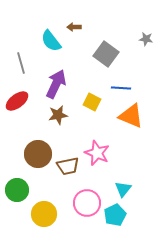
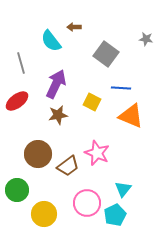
brown trapezoid: rotated 25 degrees counterclockwise
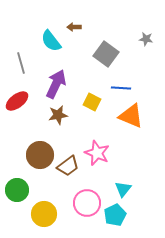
brown circle: moved 2 px right, 1 px down
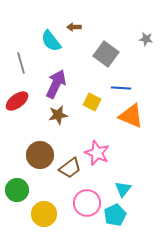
brown trapezoid: moved 2 px right, 2 px down
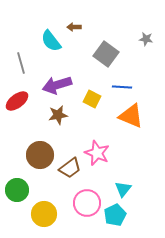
purple arrow: moved 1 px right, 1 px down; rotated 132 degrees counterclockwise
blue line: moved 1 px right, 1 px up
yellow square: moved 3 px up
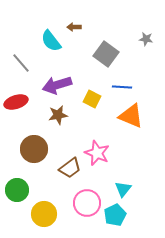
gray line: rotated 25 degrees counterclockwise
red ellipse: moved 1 px left, 1 px down; rotated 20 degrees clockwise
brown circle: moved 6 px left, 6 px up
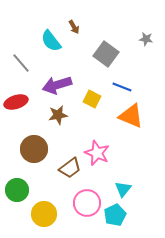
brown arrow: rotated 120 degrees counterclockwise
blue line: rotated 18 degrees clockwise
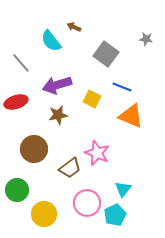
brown arrow: rotated 144 degrees clockwise
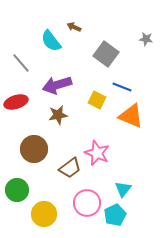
yellow square: moved 5 px right, 1 px down
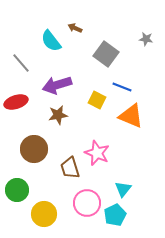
brown arrow: moved 1 px right, 1 px down
brown trapezoid: rotated 110 degrees clockwise
